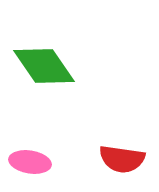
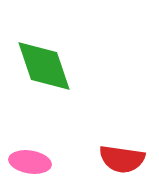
green diamond: rotated 16 degrees clockwise
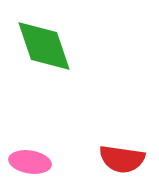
green diamond: moved 20 px up
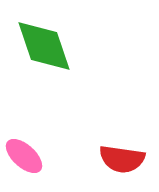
pink ellipse: moved 6 px left, 6 px up; rotated 33 degrees clockwise
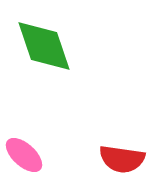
pink ellipse: moved 1 px up
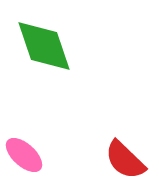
red semicircle: moved 3 px right, 1 px down; rotated 36 degrees clockwise
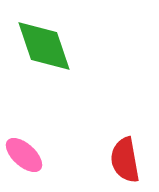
red semicircle: rotated 36 degrees clockwise
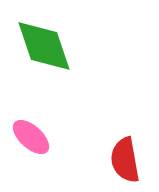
pink ellipse: moved 7 px right, 18 px up
